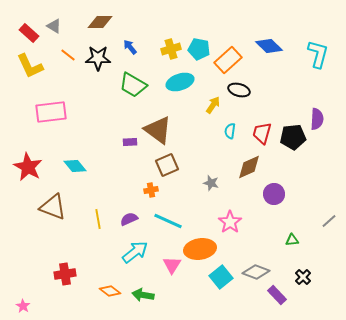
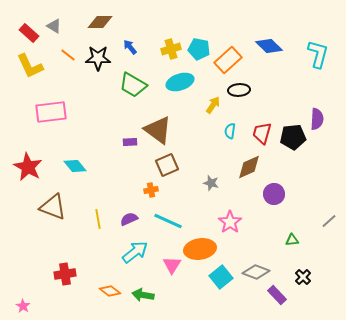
black ellipse at (239, 90): rotated 20 degrees counterclockwise
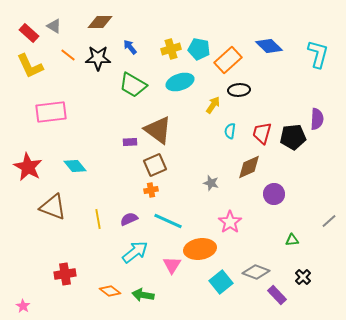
brown square at (167, 165): moved 12 px left
cyan square at (221, 277): moved 5 px down
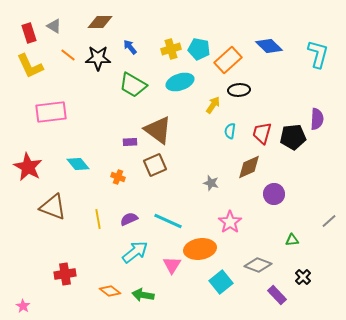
red rectangle at (29, 33): rotated 30 degrees clockwise
cyan diamond at (75, 166): moved 3 px right, 2 px up
orange cross at (151, 190): moved 33 px left, 13 px up; rotated 32 degrees clockwise
gray diamond at (256, 272): moved 2 px right, 7 px up
